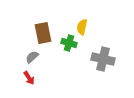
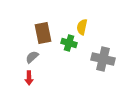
red arrow: rotated 32 degrees clockwise
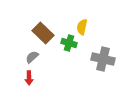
brown rectangle: rotated 35 degrees counterclockwise
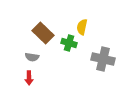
gray semicircle: rotated 128 degrees counterclockwise
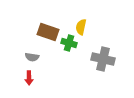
yellow semicircle: moved 1 px left
brown rectangle: moved 5 px right, 1 px up; rotated 25 degrees counterclockwise
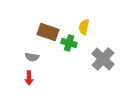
yellow semicircle: moved 3 px right
gray cross: rotated 30 degrees clockwise
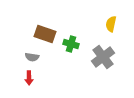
yellow semicircle: moved 27 px right, 3 px up
brown rectangle: moved 3 px left, 2 px down
green cross: moved 2 px right, 1 px down
gray cross: moved 2 px up; rotated 10 degrees clockwise
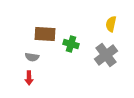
brown rectangle: rotated 15 degrees counterclockwise
gray cross: moved 3 px right, 2 px up
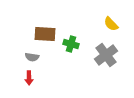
yellow semicircle: rotated 56 degrees counterclockwise
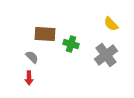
gray semicircle: rotated 144 degrees counterclockwise
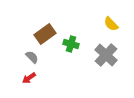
brown rectangle: rotated 40 degrees counterclockwise
gray cross: rotated 10 degrees counterclockwise
red arrow: rotated 56 degrees clockwise
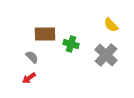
yellow semicircle: moved 1 px down
brown rectangle: rotated 35 degrees clockwise
